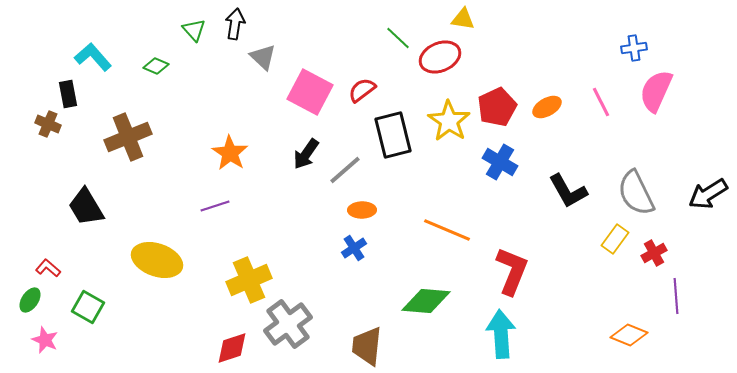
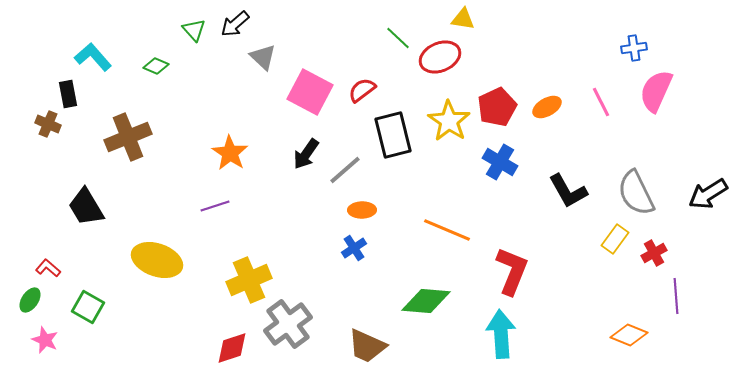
black arrow at (235, 24): rotated 140 degrees counterclockwise
brown trapezoid at (367, 346): rotated 72 degrees counterclockwise
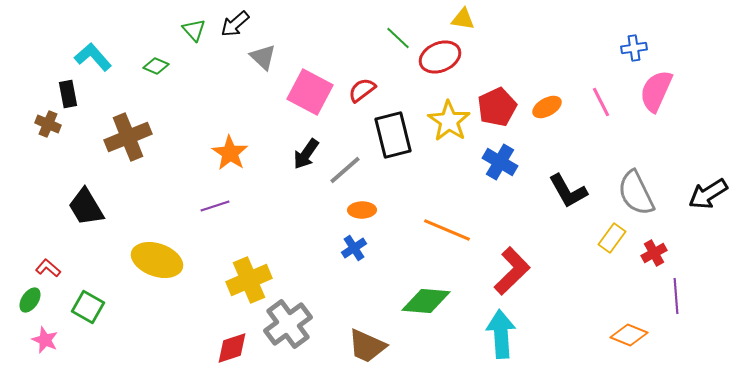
yellow rectangle at (615, 239): moved 3 px left, 1 px up
red L-shape at (512, 271): rotated 24 degrees clockwise
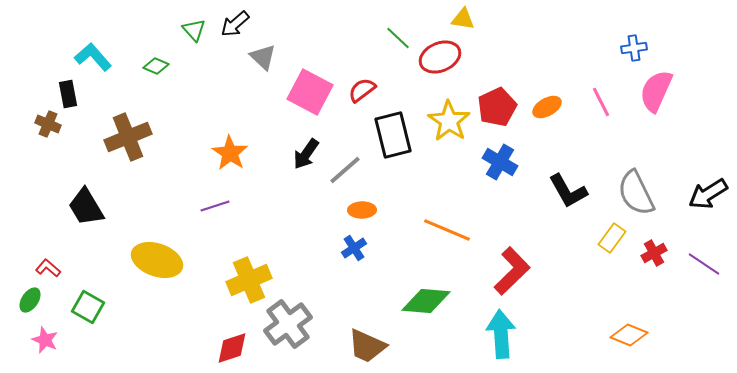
purple line at (676, 296): moved 28 px right, 32 px up; rotated 52 degrees counterclockwise
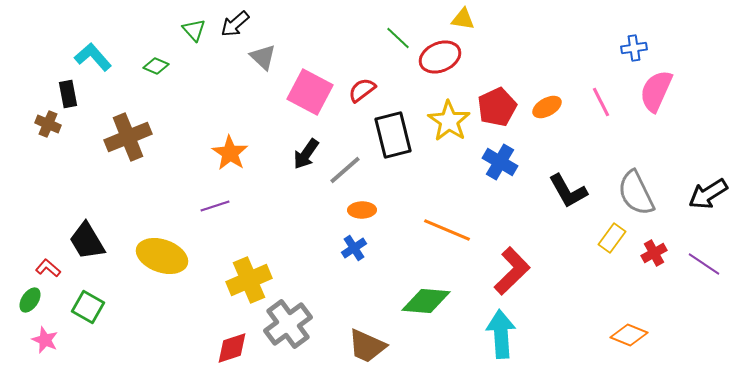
black trapezoid at (86, 207): moved 1 px right, 34 px down
yellow ellipse at (157, 260): moved 5 px right, 4 px up
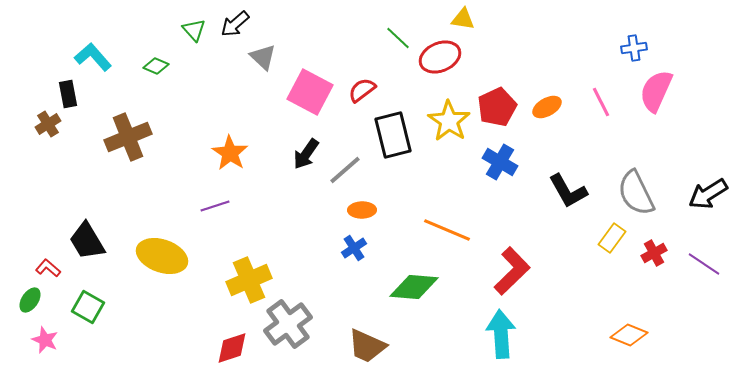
brown cross at (48, 124): rotated 35 degrees clockwise
green diamond at (426, 301): moved 12 px left, 14 px up
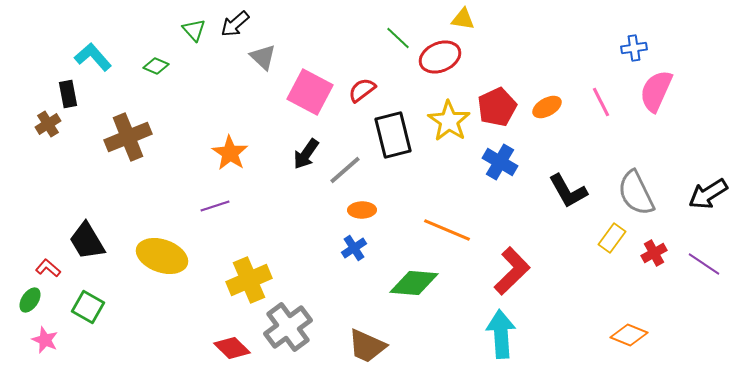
green diamond at (414, 287): moved 4 px up
gray cross at (288, 324): moved 3 px down
red diamond at (232, 348): rotated 63 degrees clockwise
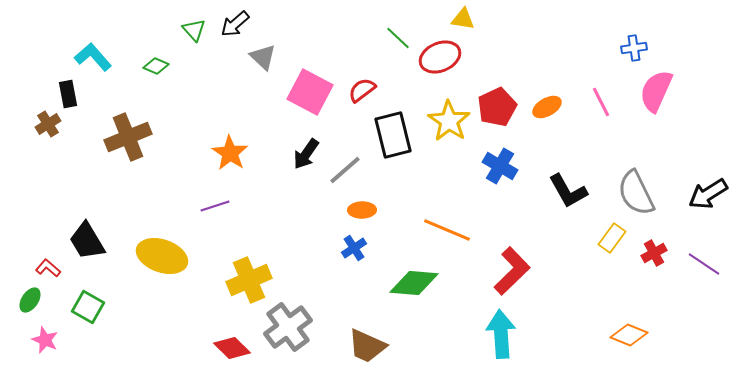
blue cross at (500, 162): moved 4 px down
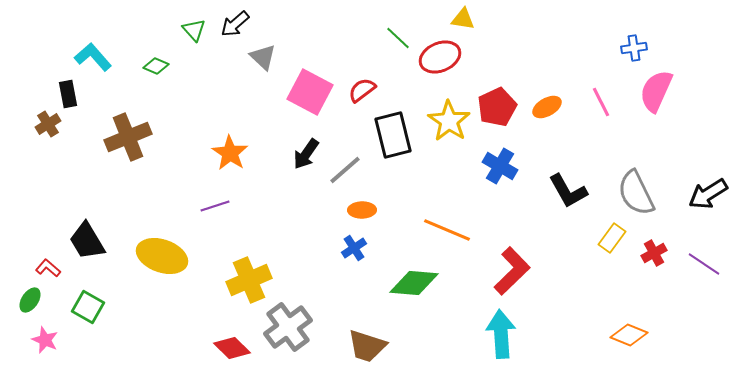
brown trapezoid at (367, 346): rotated 6 degrees counterclockwise
